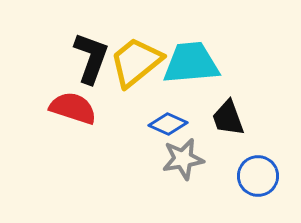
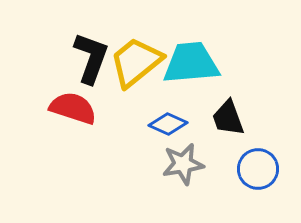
gray star: moved 5 px down
blue circle: moved 7 px up
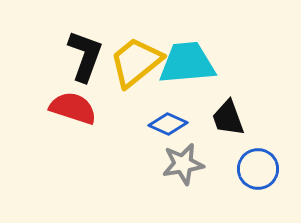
black L-shape: moved 6 px left, 2 px up
cyan trapezoid: moved 4 px left
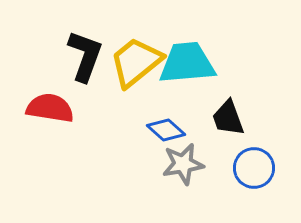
red semicircle: moved 23 px left; rotated 9 degrees counterclockwise
blue diamond: moved 2 px left, 6 px down; rotated 18 degrees clockwise
blue circle: moved 4 px left, 1 px up
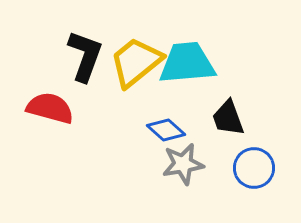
red semicircle: rotated 6 degrees clockwise
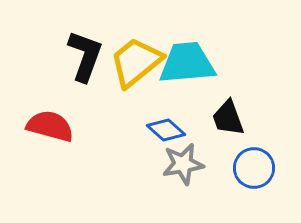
red semicircle: moved 18 px down
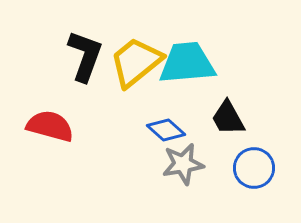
black trapezoid: rotated 9 degrees counterclockwise
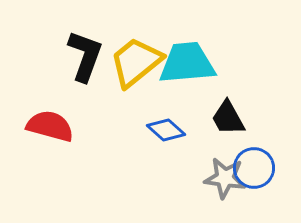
gray star: moved 42 px right, 14 px down; rotated 18 degrees clockwise
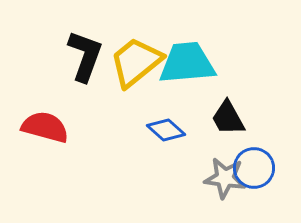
red semicircle: moved 5 px left, 1 px down
